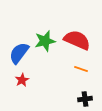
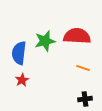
red semicircle: moved 4 px up; rotated 20 degrees counterclockwise
blue semicircle: rotated 30 degrees counterclockwise
orange line: moved 2 px right, 1 px up
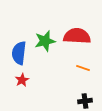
black cross: moved 2 px down
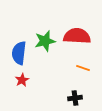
black cross: moved 10 px left, 3 px up
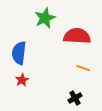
green star: moved 23 px up; rotated 10 degrees counterclockwise
black cross: rotated 24 degrees counterclockwise
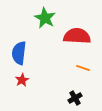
green star: rotated 20 degrees counterclockwise
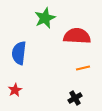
green star: rotated 20 degrees clockwise
orange line: rotated 32 degrees counterclockwise
red star: moved 7 px left, 10 px down
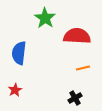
green star: rotated 15 degrees counterclockwise
